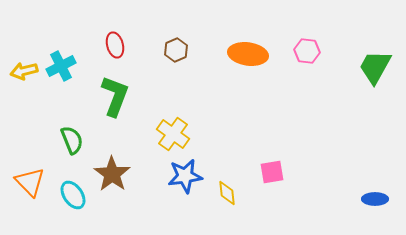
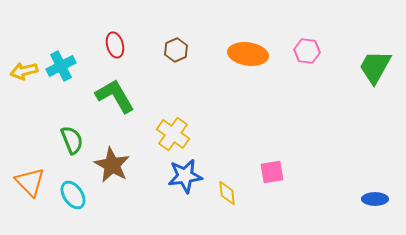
green L-shape: rotated 51 degrees counterclockwise
brown star: moved 9 px up; rotated 6 degrees counterclockwise
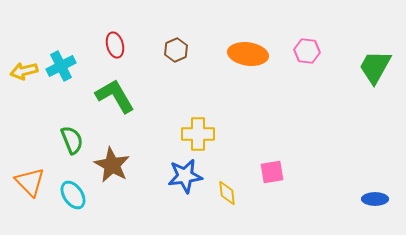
yellow cross: moved 25 px right; rotated 36 degrees counterclockwise
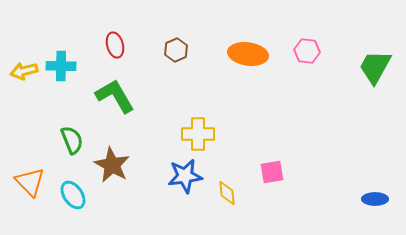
cyan cross: rotated 28 degrees clockwise
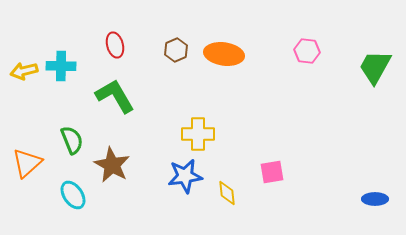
orange ellipse: moved 24 px left
orange triangle: moved 3 px left, 19 px up; rotated 32 degrees clockwise
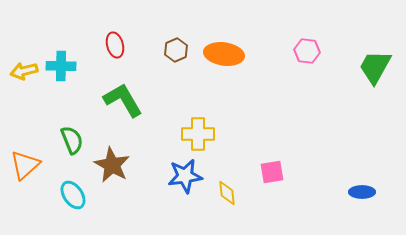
green L-shape: moved 8 px right, 4 px down
orange triangle: moved 2 px left, 2 px down
blue ellipse: moved 13 px left, 7 px up
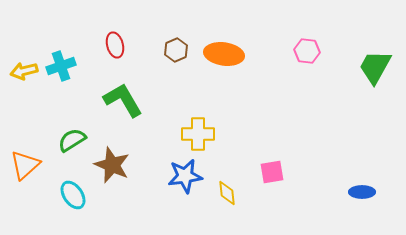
cyan cross: rotated 20 degrees counterclockwise
green semicircle: rotated 100 degrees counterclockwise
brown star: rotated 6 degrees counterclockwise
